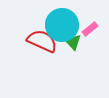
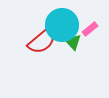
red semicircle: rotated 116 degrees clockwise
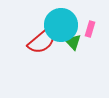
cyan circle: moved 1 px left
pink rectangle: rotated 35 degrees counterclockwise
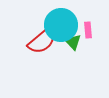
pink rectangle: moved 2 px left, 1 px down; rotated 21 degrees counterclockwise
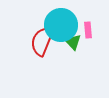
red semicircle: rotated 152 degrees clockwise
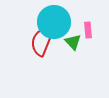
cyan circle: moved 7 px left, 3 px up
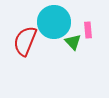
red semicircle: moved 17 px left
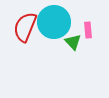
red semicircle: moved 14 px up
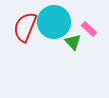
pink rectangle: moved 1 px right, 1 px up; rotated 42 degrees counterclockwise
